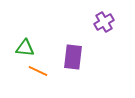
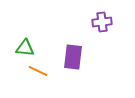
purple cross: moved 2 px left; rotated 24 degrees clockwise
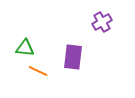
purple cross: rotated 24 degrees counterclockwise
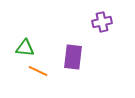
purple cross: rotated 18 degrees clockwise
